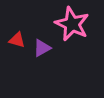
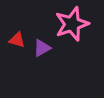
pink star: rotated 28 degrees clockwise
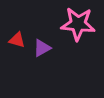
pink star: moved 6 px right; rotated 24 degrees clockwise
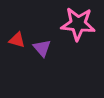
purple triangle: rotated 42 degrees counterclockwise
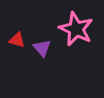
pink star: moved 2 px left, 5 px down; rotated 20 degrees clockwise
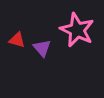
pink star: moved 1 px right, 1 px down
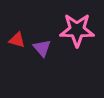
pink star: rotated 24 degrees counterclockwise
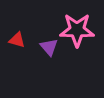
purple triangle: moved 7 px right, 1 px up
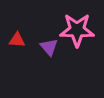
red triangle: rotated 12 degrees counterclockwise
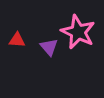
pink star: moved 1 px right, 2 px down; rotated 24 degrees clockwise
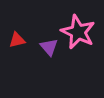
red triangle: rotated 18 degrees counterclockwise
